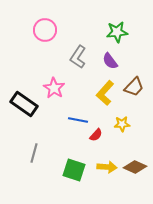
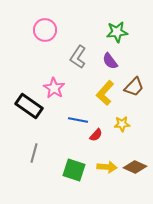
black rectangle: moved 5 px right, 2 px down
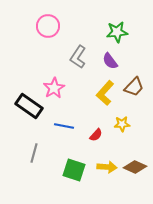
pink circle: moved 3 px right, 4 px up
pink star: rotated 10 degrees clockwise
blue line: moved 14 px left, 6 px down
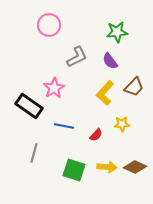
pink circle: moved 1 px right, 1 px up
gray L-shape: moved 1 px left; rotated 150 degrees counterclockwise
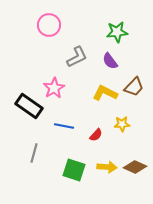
yellow L-shape: rotated 75 degrees clockwise
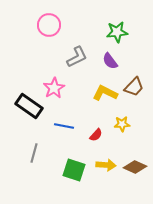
yellow arrow: moved 1 px left, 2 px up
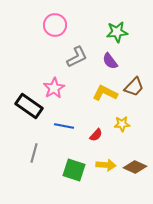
pink circle: moved 6 px right
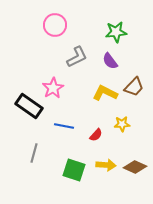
green star: moved 1 px left
pink star: moved 1 px left
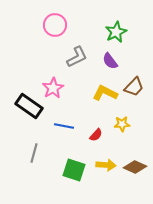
green star: rotated 20 degrees counterclockwise
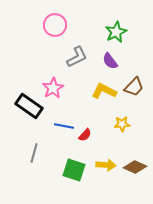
yellow L-shape: moved 1 px left, 2 px up
red semicircle: moved 11 px left
